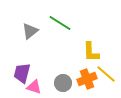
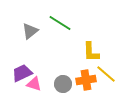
purple trapezoid: rotated 50 degrees clockwise
orange cross: moved 1 px left, 1 px down; rotated 12 degrees clockwise
gray circle: moved 1 px down
pink triangle: moved 3 px up
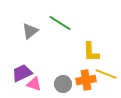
yellow line: rotated 20 degrees counterclockwise
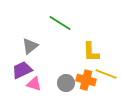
gray triangle: moved 15 px down
purple trapezoid: moved 3 px up
orange cross: rotated 24 degrees clockwise
gray circle: moved 3 px right, 1 px up
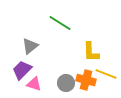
purple trapezoid: rotated 20 degrees counterclockwise
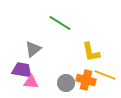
gray triangle: moved 3 px right, 3 px down
yellow L-shape: rotated 10 degrees counterclockwise
purple trapezoid: rotated 55 degrees clockwise
yellow line: moved 1 px left, 1 px down
pink triangle: moved 3 px left, 2 px up; rotated 14 degrees counterclockwise
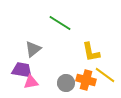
yellow line: rotated 15 degrees clockwise
pink triangle: rotated 14 degrees counterclockwise
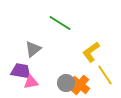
yellow L-shape: rotated 65 degrees clockwise
purple trapezoid: moved 1 px left, 1 px down
yellow line: rotated 20 degrees clockwise
orange cross: moved 6 px left, 5 px down; rotated 24 degrees clockwise
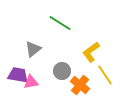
purple trapezoid: moved 3 px left, 4 px down
gray circle: moved 4 px left, 12 px up
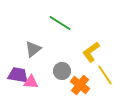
pink triangle: rotated 14 degrees clockwise
